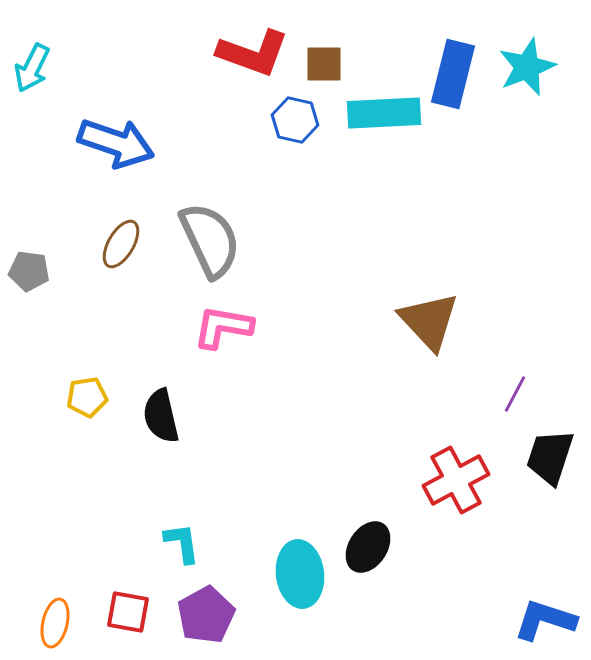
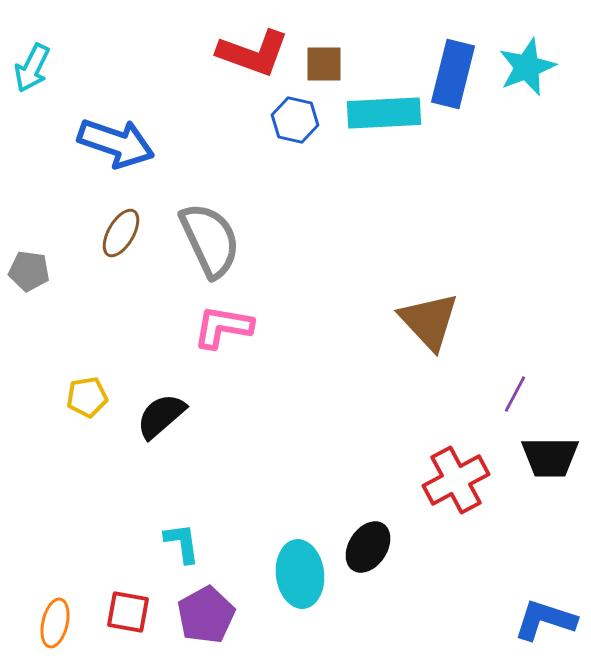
brown ellipse: moved 11 px up
black semicircle: rotated 62 degrees clockwise
black trapezoid: rotated 108 degrees counterclockwise
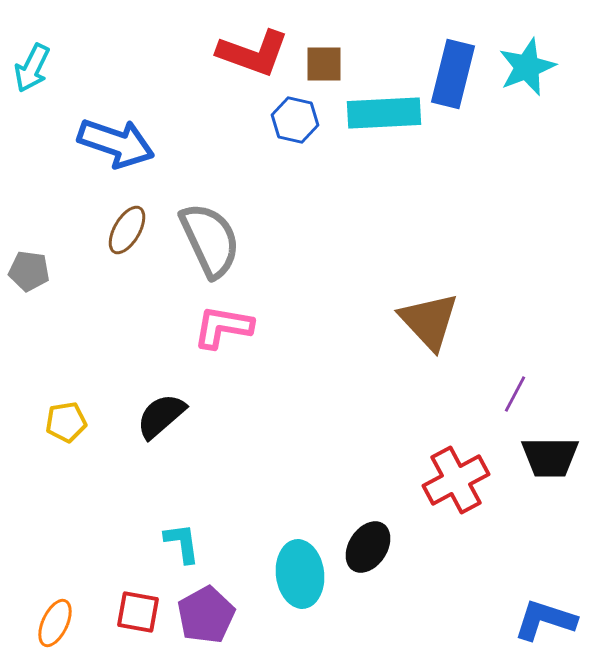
brown ellipse: moved 6 px right, 3 px up
yellow pentagon: moved 21 px left, 25 px down
red square: moved 10 px right
orange ellipse: rotated 12 degrees clockwise
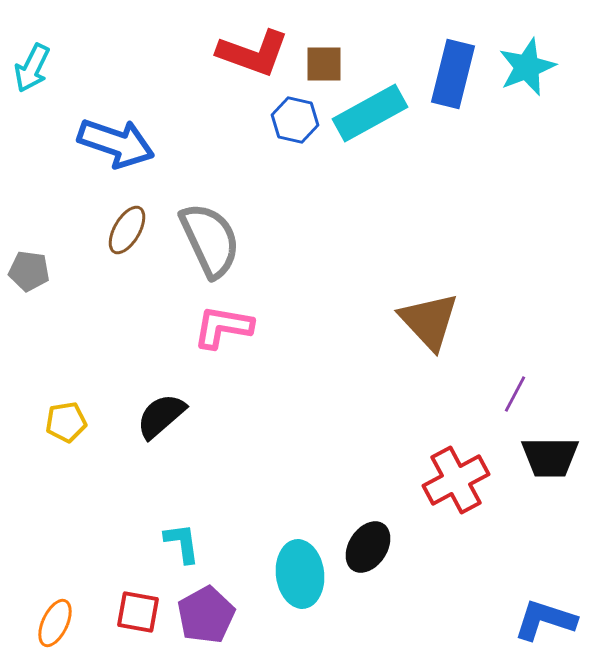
cyan rectangle: moved 14 px left; rotated 26 degrees counterclockwise
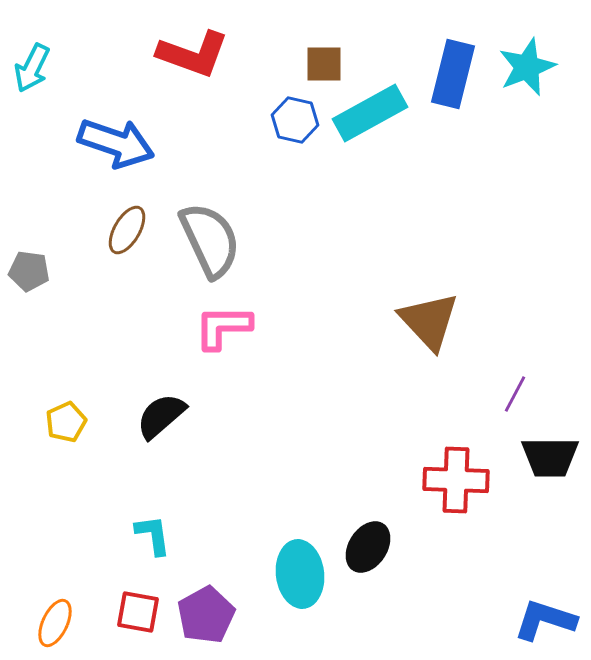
red L-shape: moved 60 px left, 1 px down
pink L-shape: rotated 10 degrees counterclockwise
yellow pentagon: rotated 15 degrees counterclockwise
red cross: rotated 30 degrees clockwise
cyan L-shape: moved 29 px left, 8 px up
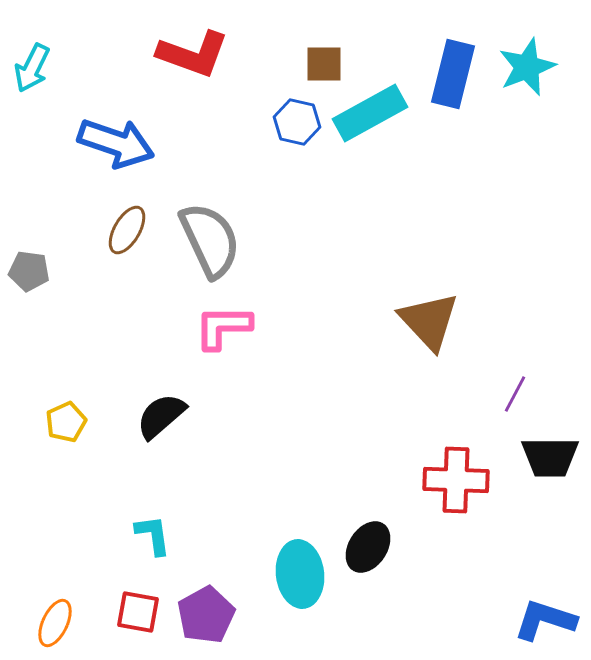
blue hexagon: moved 2 px right, 2 px down
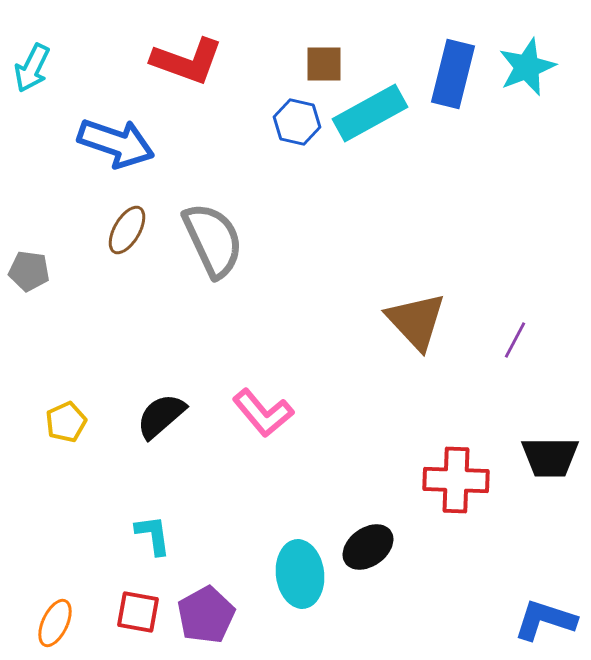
red L-shape: moved 6 px left, 7 px down
gray semicircle: moved 3 px right
brown triangle: moved 13 px left
pink L-shape: moved 40 px right, 86 px down; rotated 130 degrees counterclockwise
purple line: moved 54 px up
black ellipse: rotated 21 degrees clockwise
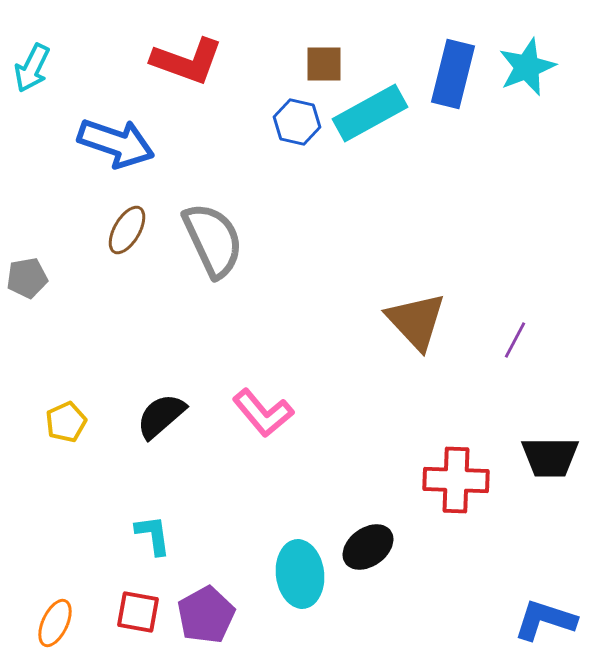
gray pentagon: moved 2 px left, 7 px down; rotated 18 degrees counterclockwise
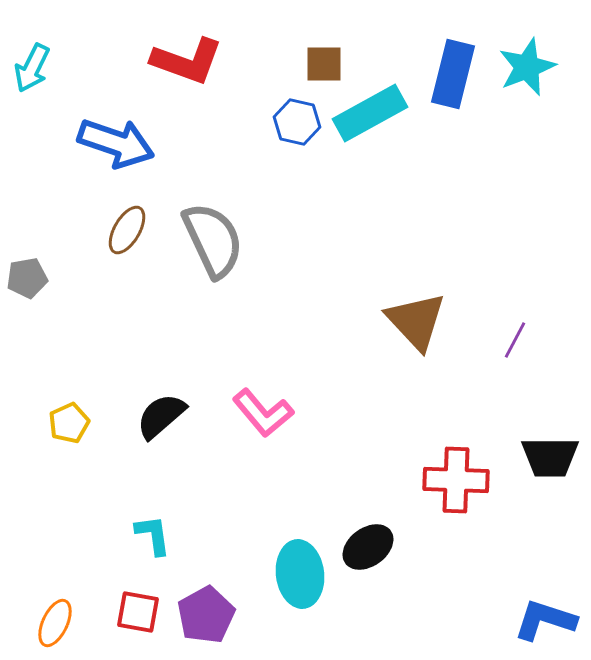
yellow pentagon: moved 3 px right, 1 px down
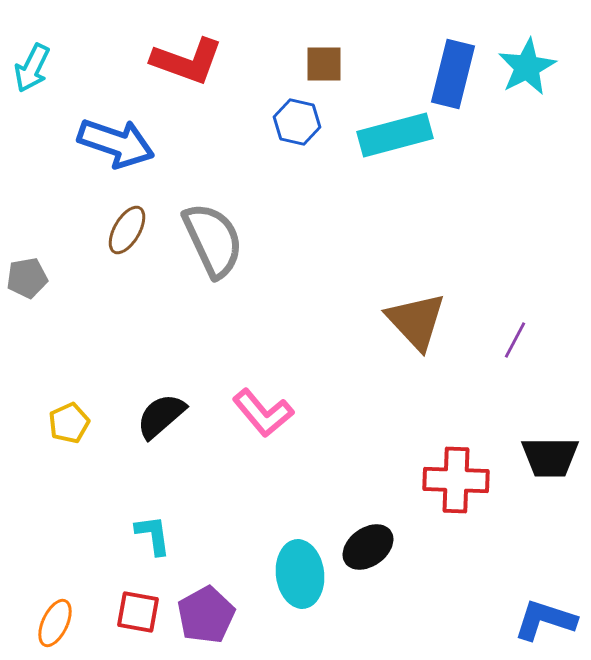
cyan star: rotated 6 degrees counterclockwise
cyan rectangle: moved 25 px right, 22 px down; rotated 14 degrees clockwise
